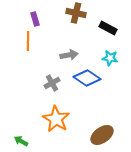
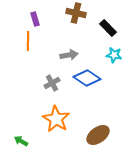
black rectangle: rotated 18 degrees clockwise
cyan star: moved 4 px right, 3 px up
brown ellipse: moved 4 px left
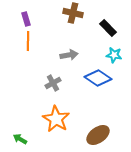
brown cross: moved 3 px left
purple rectangle: moved 9 px left
blue diamond: moved 11 px right
gray cross: moved 1 px right
green arrow: moved 1 px left, 2 px up
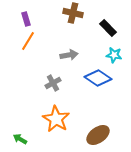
orange line: rotated 30 degrees clockwise
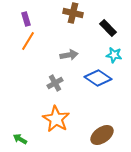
gray cross: moved 2 px right
brown ellipse: moved 4 px right
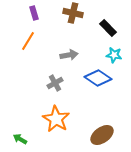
purple rectangle: moved 8 px right, 6 px up
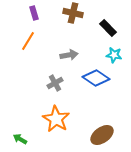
blue diamond: moved 2 px left
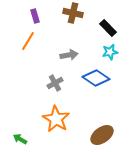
purple rectangle: moved 1 px right, 3 px down
cyan star: moved 4 px left, 3 px up; rotated 21 degrees counterclockwise
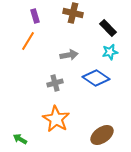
gray cross: rotated 14 degrees clockwise
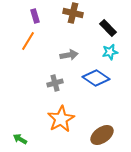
orange star: moved 5 px right; rotated 12 degrees clockwise
